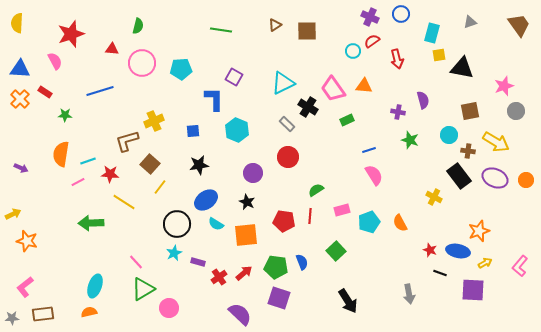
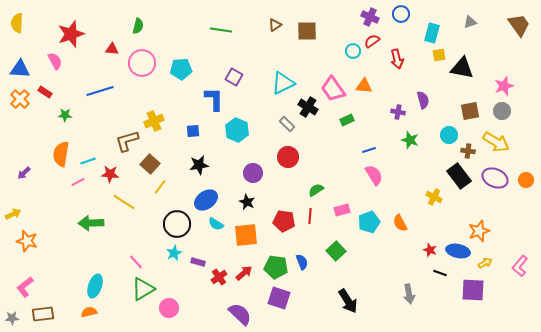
gray circle at (516, 111): moved 14 px left
purple arrow at (21, 168): moved 3 px right, 5 px down; rotated 112 degrees clockwise
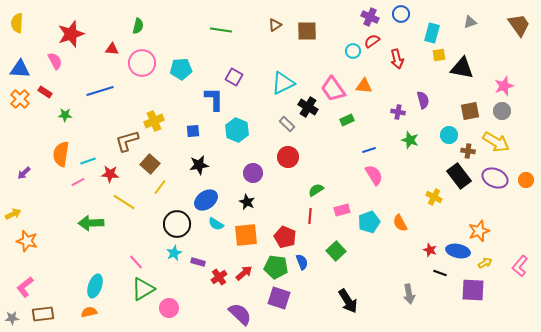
red pentagon at (284, 221): moved 1 px right, 16 px down; rotated 15 degrees clockwise
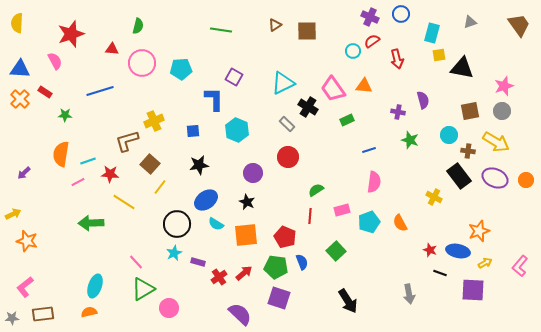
pink semicircle at (374, 175): moved 7 px down; rotated 40 degrees clockwise
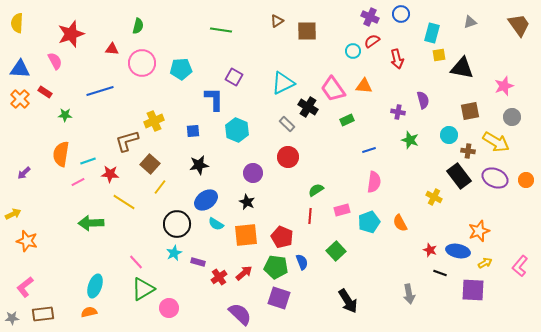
brown triangle at (275, 25): moved 2 px right, 4 px up
gray circle at (502, 111): moved 10 px right, 6 px down
red pentagon at (285, 237): moved 3 px left
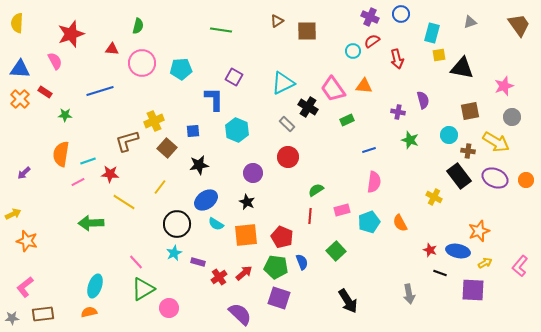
brown square at (150, 164): moved 17 px right, 16 px up
